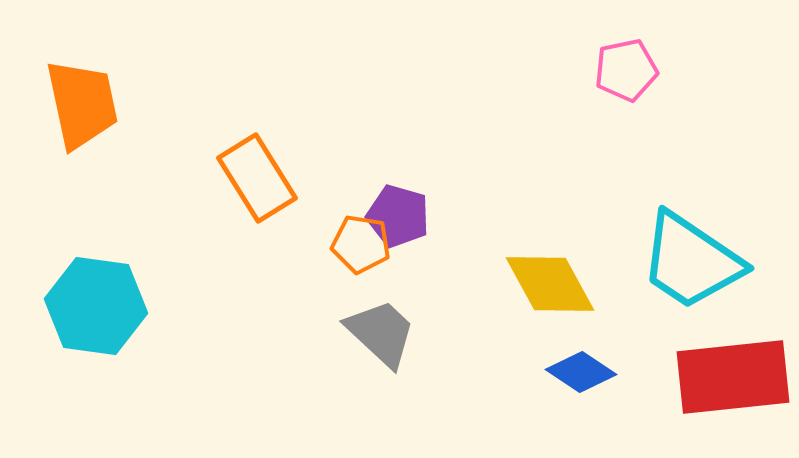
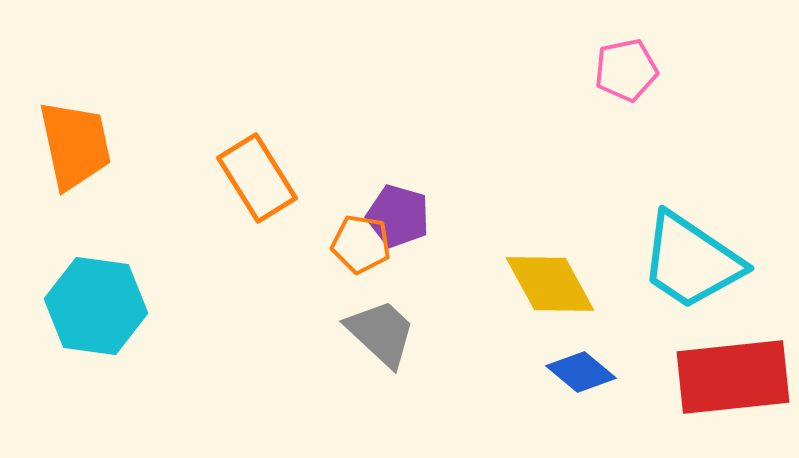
orange trapezoid: moved 7 px left, 41 px down
blue diamond: rotated 6 degrees clockwise
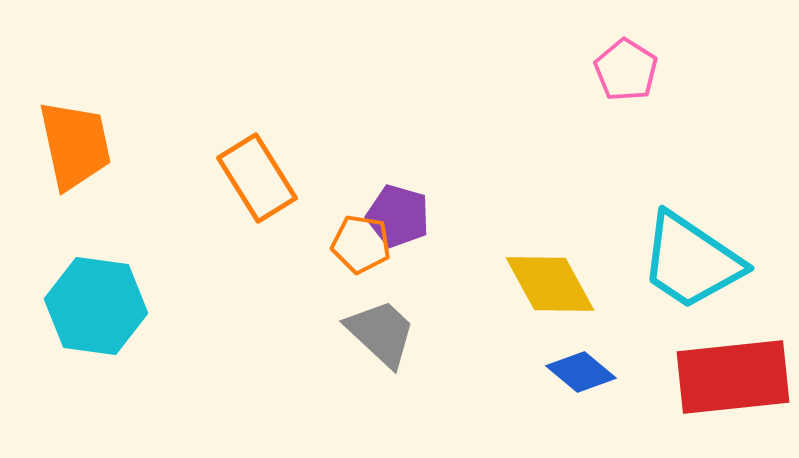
pink pentagon: rotated 28 degrees counterclockwise
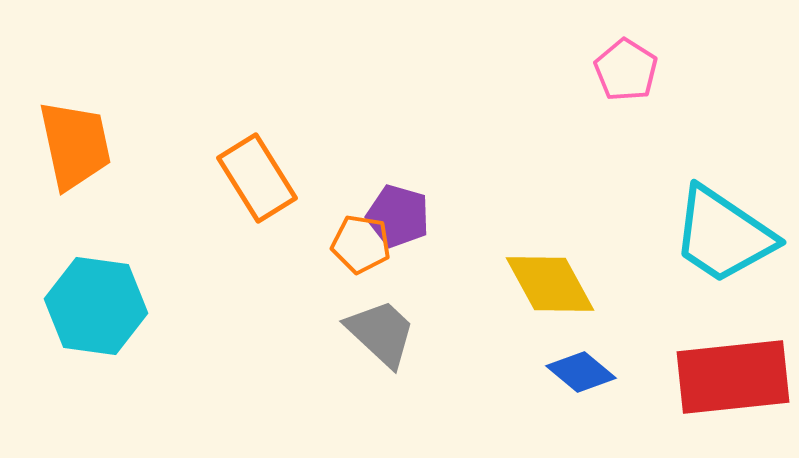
cyan trapezoid: moved 32 px right, 26 px up
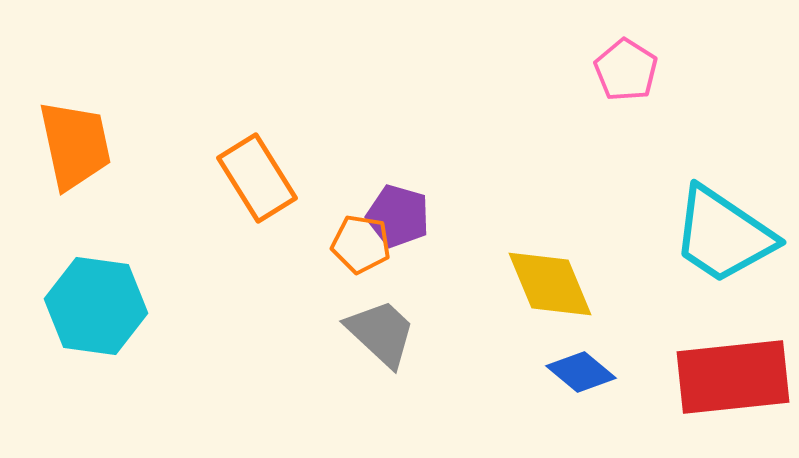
yellow diamond: rotated 6 degrees clockwise
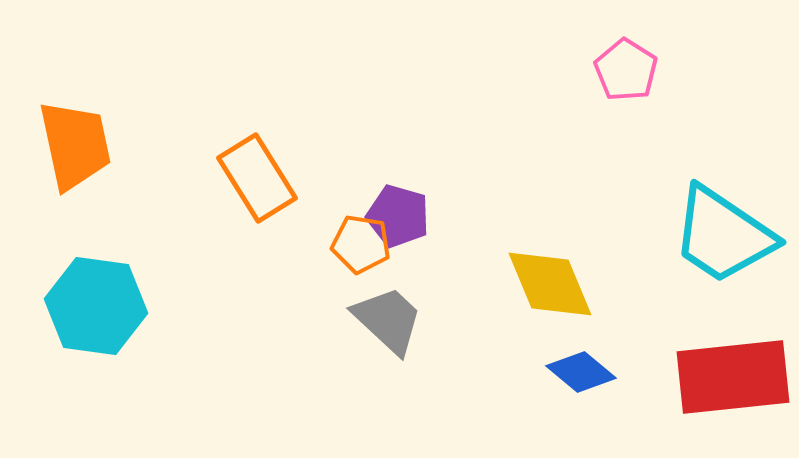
gray trapezoid: moved 7 px right, 13 px up
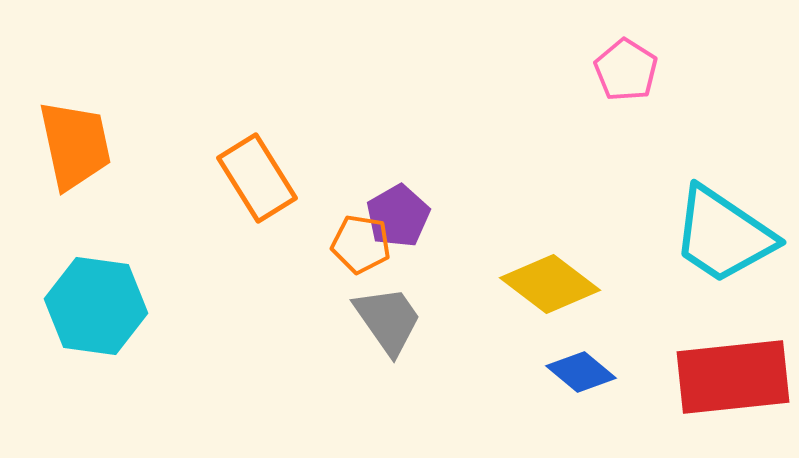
purple pentagon: rotated 26 degrees clockwise
yellow diamond: rotated 30 degrees counterclockwise
gray trapezoid: rotated 12 degrees clockwise
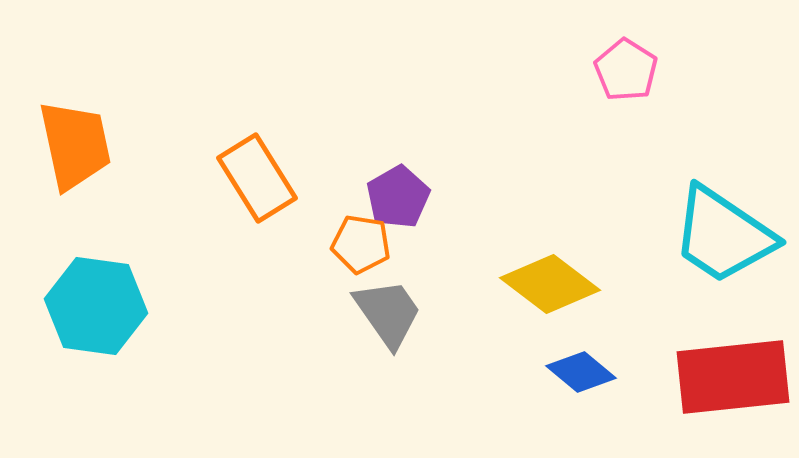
purple pentagon: moved 19 px up
gray trapezoid: moved 7 px up
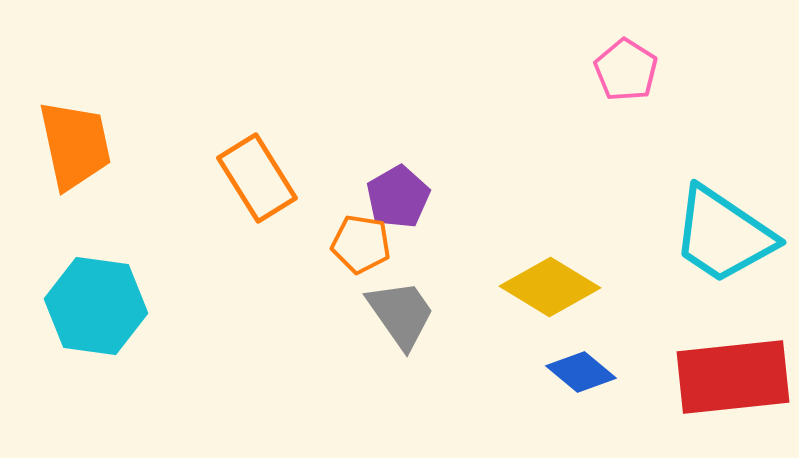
yellow diamond: moved 3 px down; rotated 6 degrees counterclockwise
gray trapezoid: moved 13 px right, 1 px down
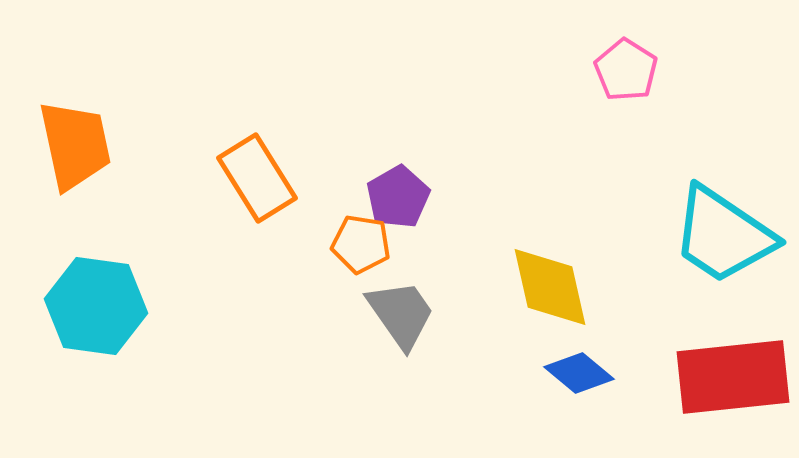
yellow diamond: rotated 46 degrees clockwise
blue diamond: moved 2 px left, 1 px down
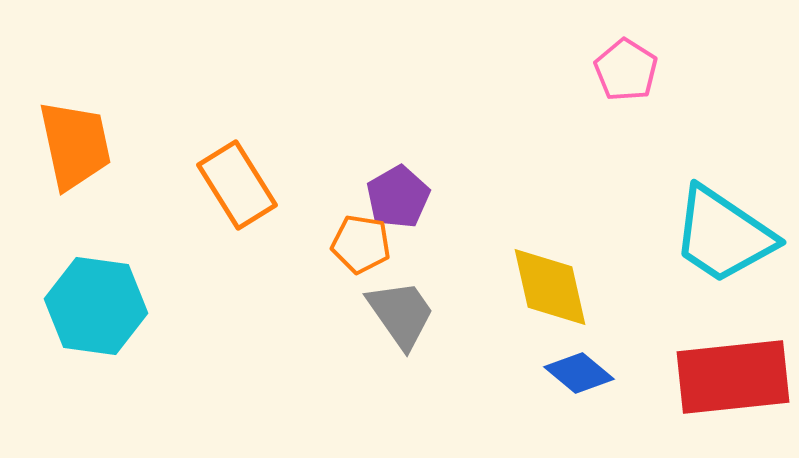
orange rectangle: moved 20 px left, 7 px down
